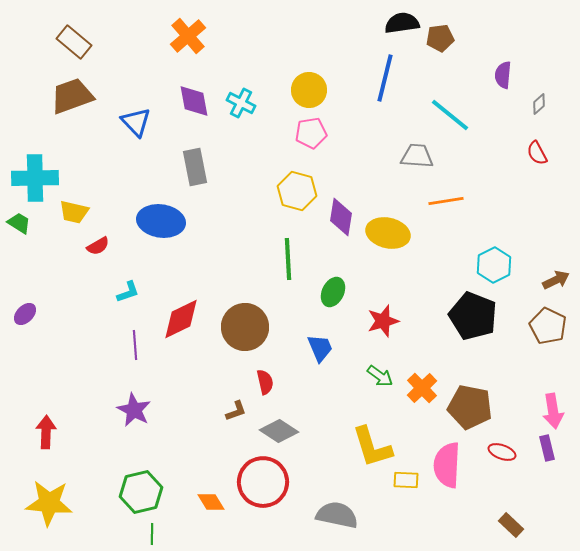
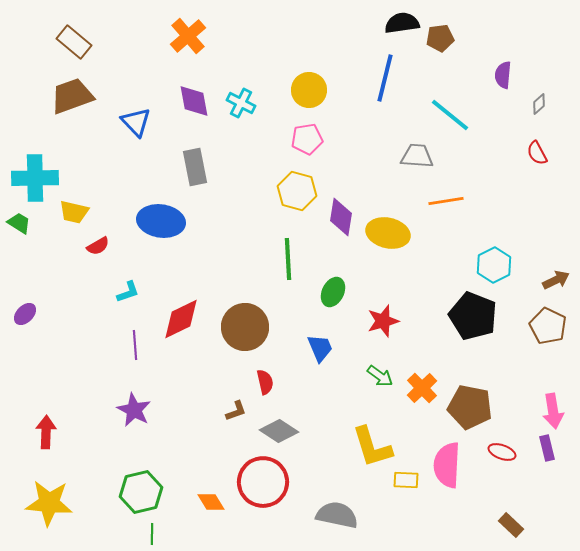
pink pentagon at (311, 133): moved 4 px left, 6 px down
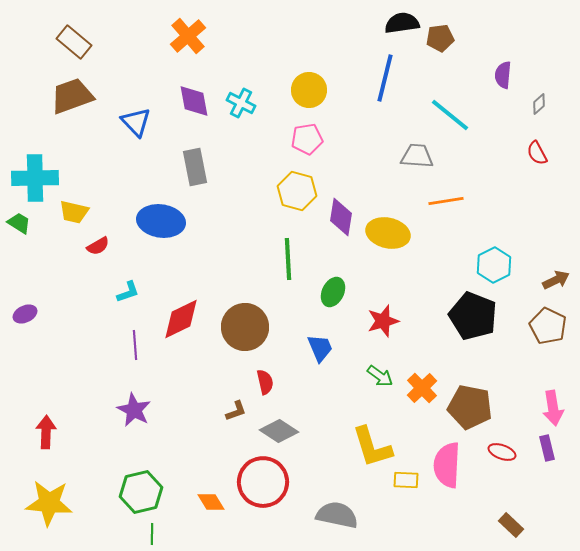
purple ellipse at (25, 314): rotated 20 degrees clockwise
pink arrow at (553, 411): moved 3 px up
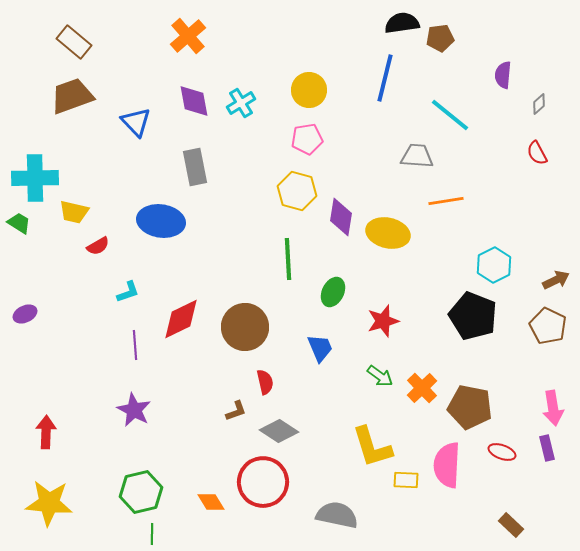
cyan cross at (241, 103): rotated 32 degrees clockwise
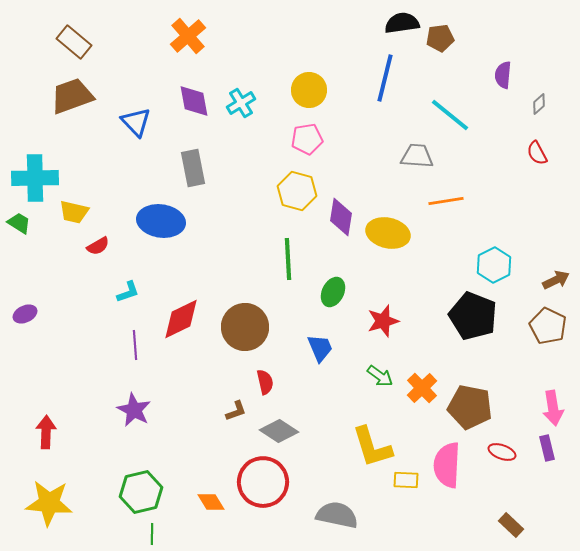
gray rectangle at (195, 167): moved 2 px left, 1 px down
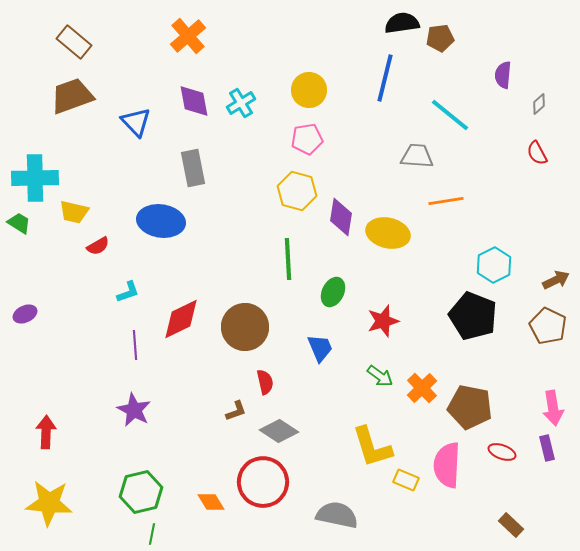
yellow rectangle at (406, 480): rotated 20 degrees clockwise
green line at (152, 534): rotated 10 degrees clockwise
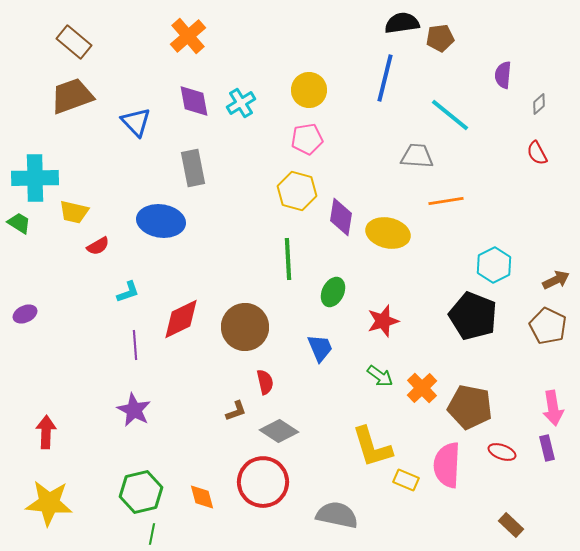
orange diamond at (211, 502): moved 9 px left, 5 px up; rotated 16 degrees clockwise
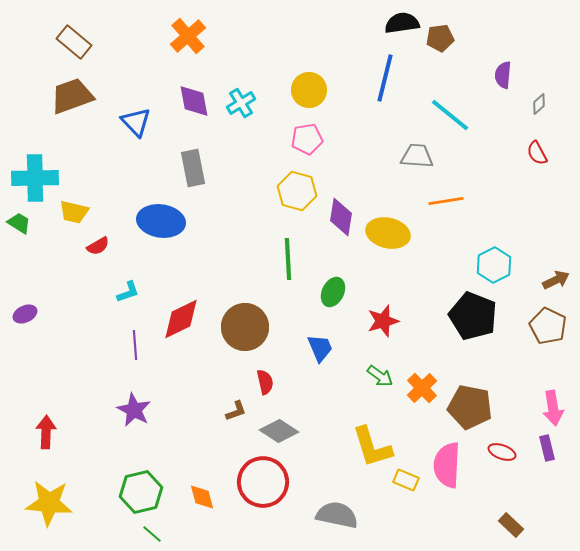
green line at (152, 534): rotated 60 degrees counterclockwise
